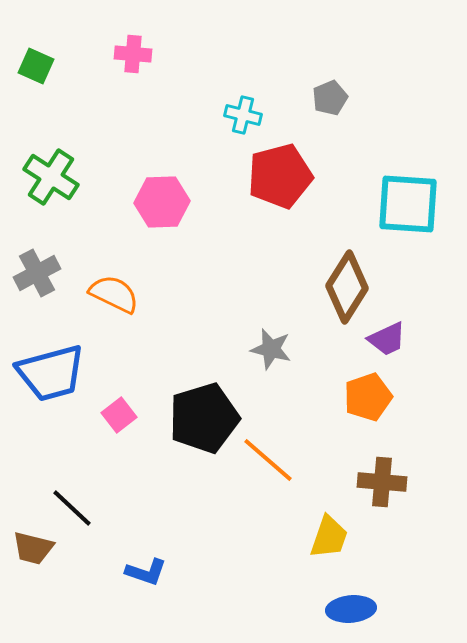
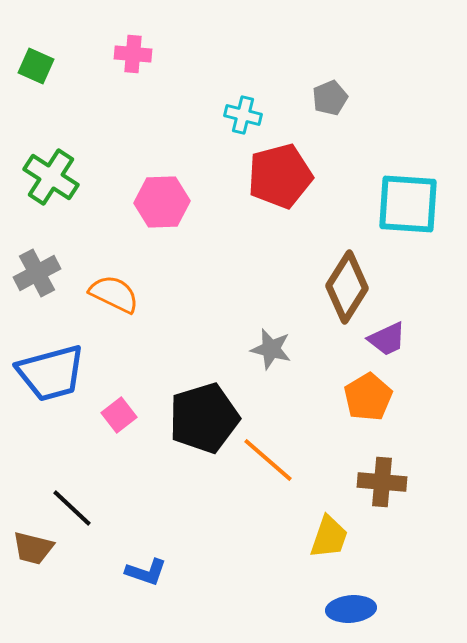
orange pentagon: rotated 12 degrees counterclockwise
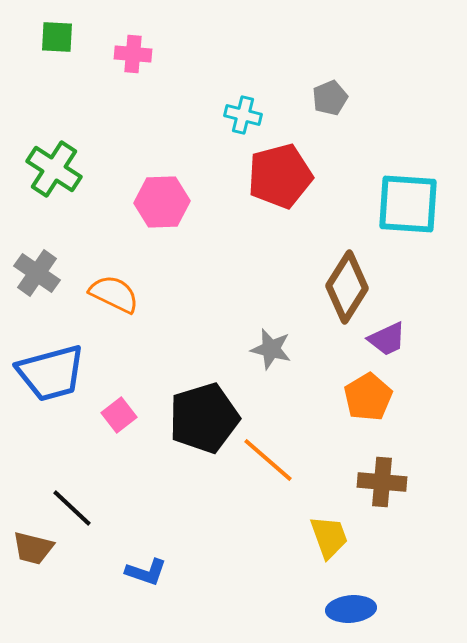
green square: moved 21 px right, 29 px up; rotated 21 degrees counterclockwise
green cross: moved 3 px right, 8 px up
gray cross: rotated 27 degrees counterclockwise
yellow trapezoid: rotated 39 degrees counterclockwise
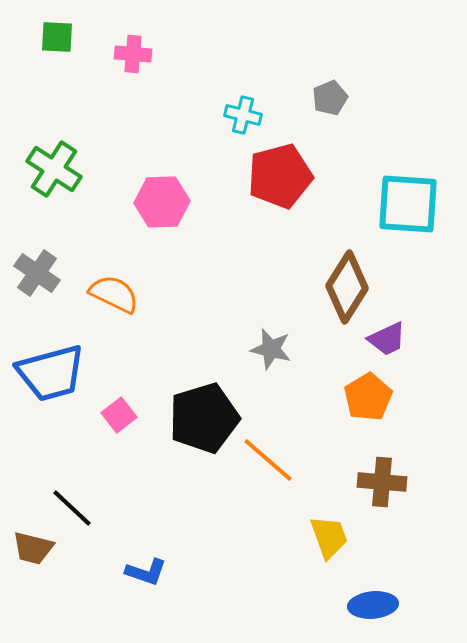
blue ellipse: moved 22 px right, 4 px up
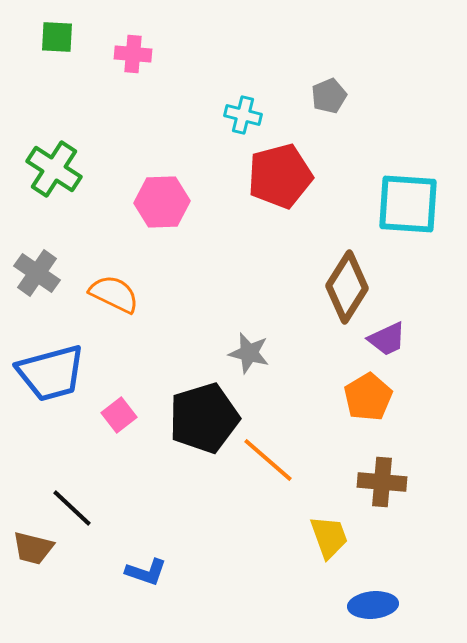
gray pentagon: moved 1 px left, 2 px up
gray star: moved 22 px left, 4 px down
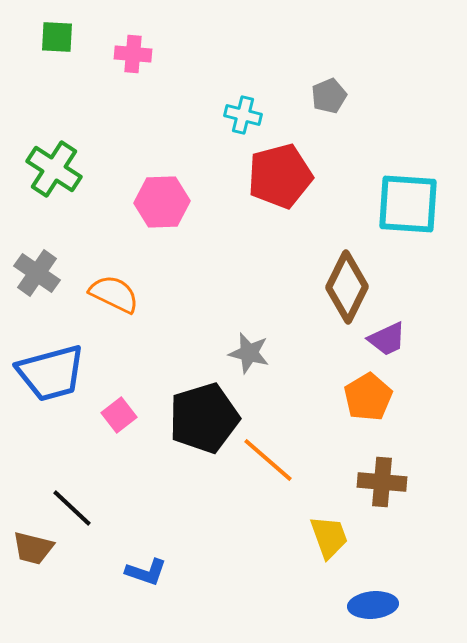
brown diamond: rotated 6 degrees counterclockwise
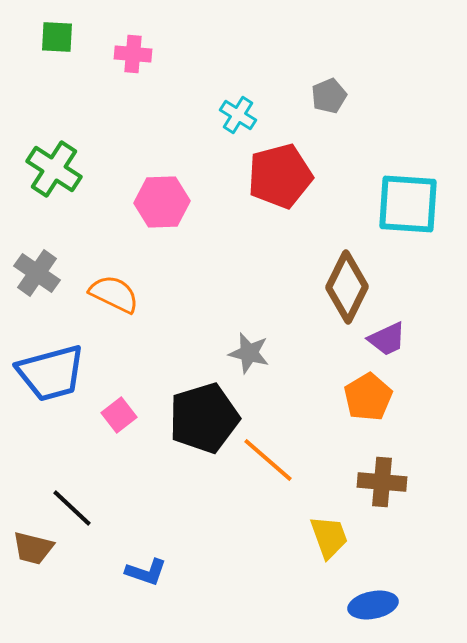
cyan cross: moved 5 px left; rotated 18 degrees clockwise
blue ellipse: rotated 6 degrees counterclockwise
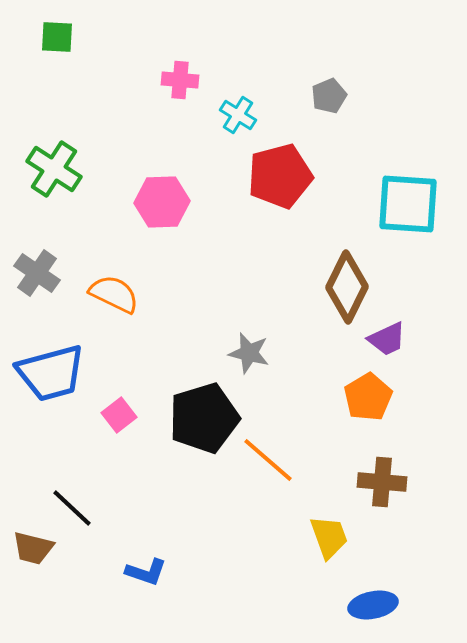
pink cross: moved 47 px right, 26 px down
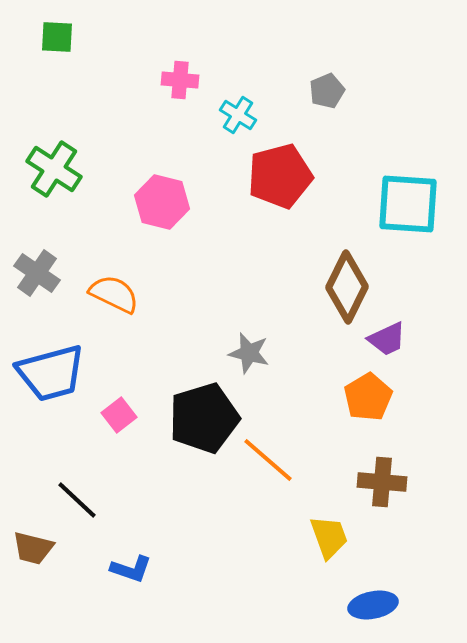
gray pentagon: moved 2 px left, 5 px up
pink hexagon: rotated 16 degrees clockwise
black line: moved 5 px right, 8 px up
blue L-shape: moved 15 px left, 3 px up
